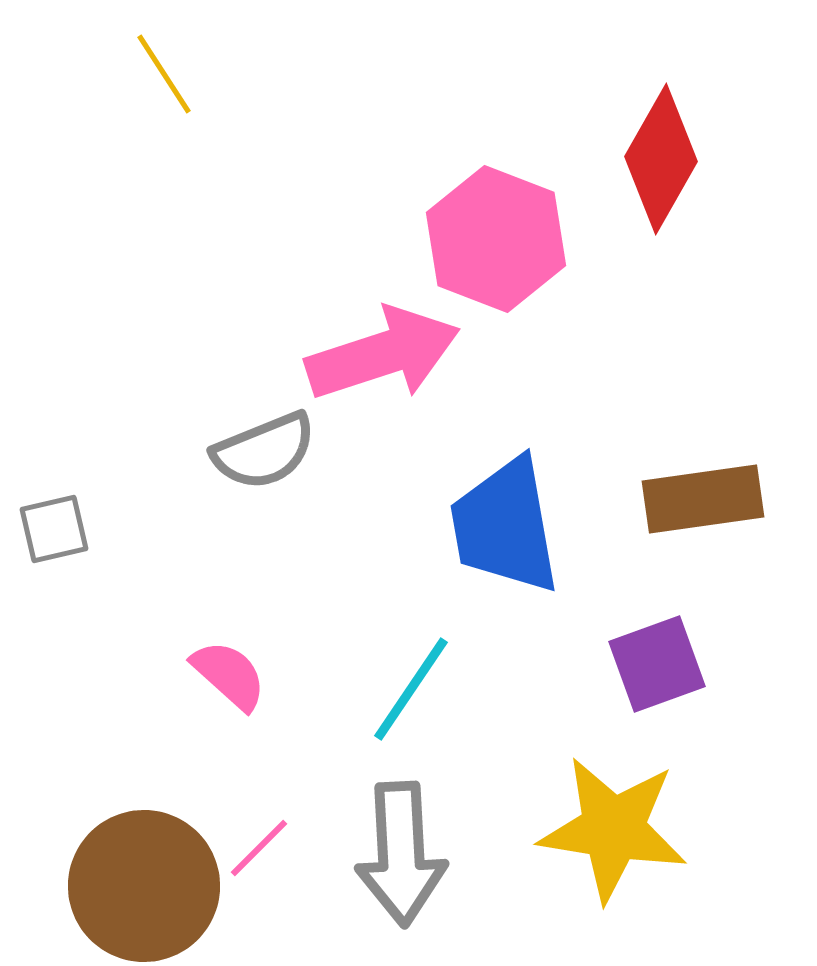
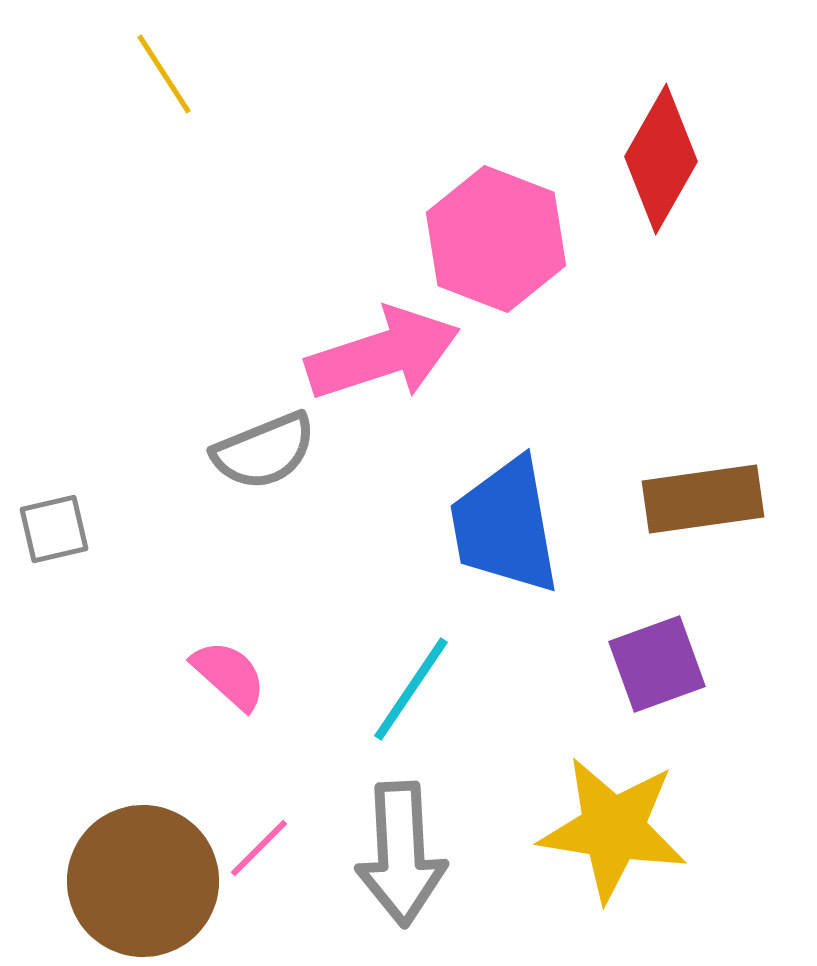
brown circle: moved 1 px left, 5 px up
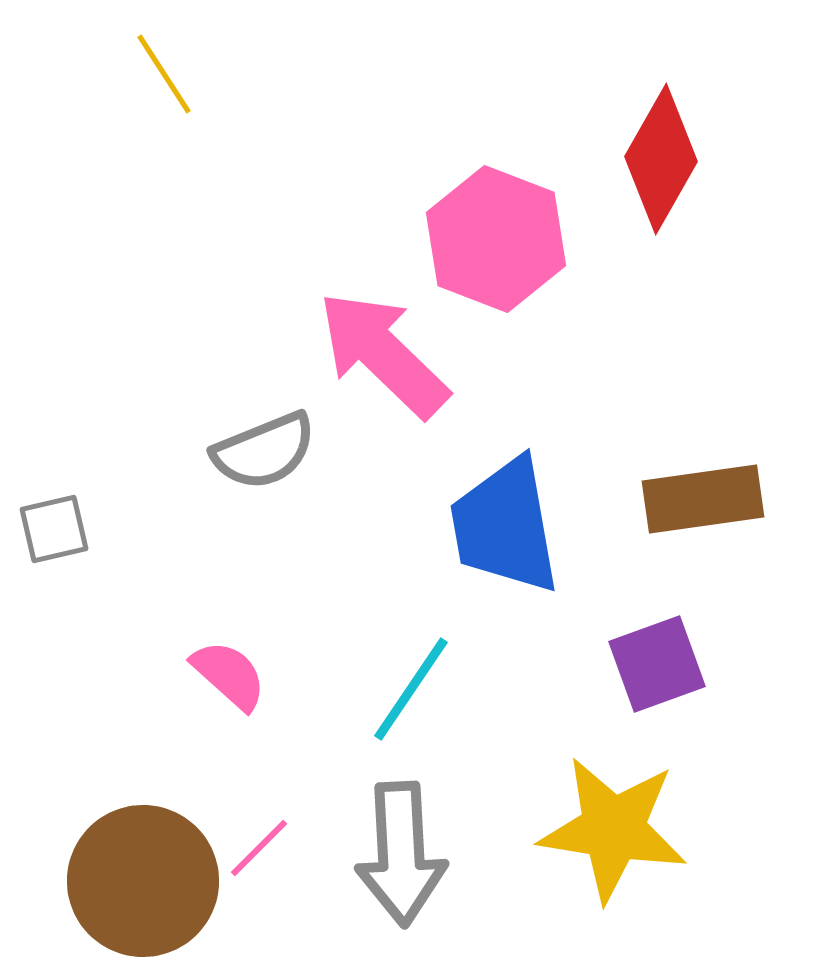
pink arrow: rotated 118 degrees counterclockwise
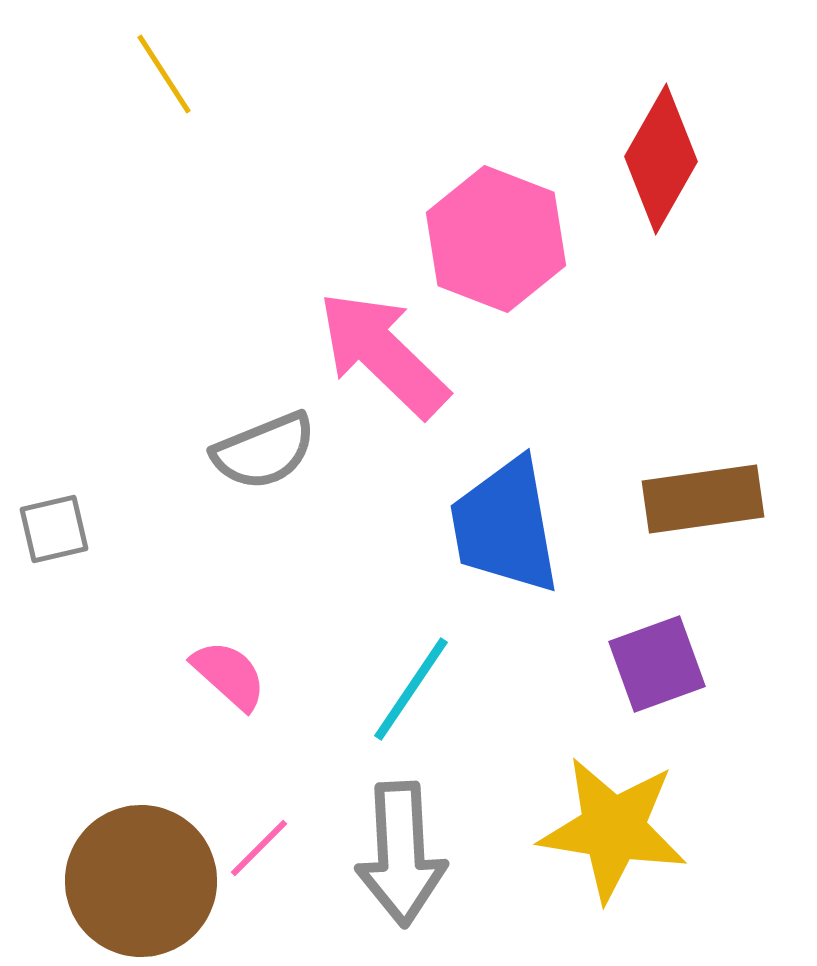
brown circle: moved 2 px left
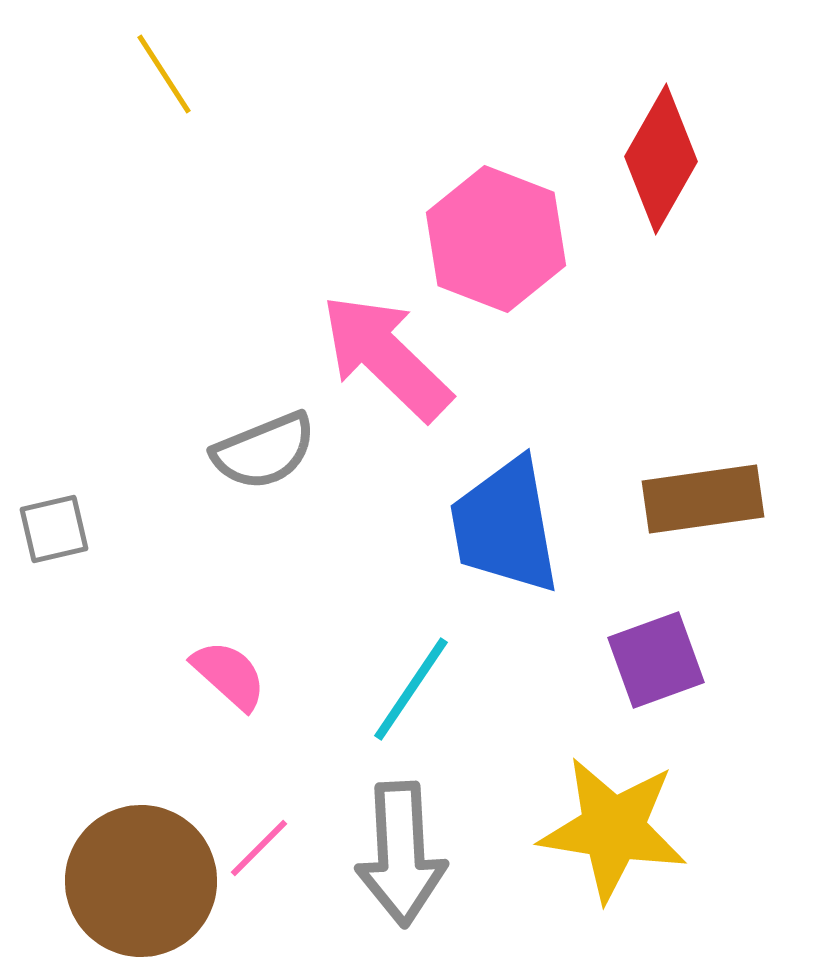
pink arrow: moved 3 px right, 3 px down
purple square: moved 1 px left, 4 px up
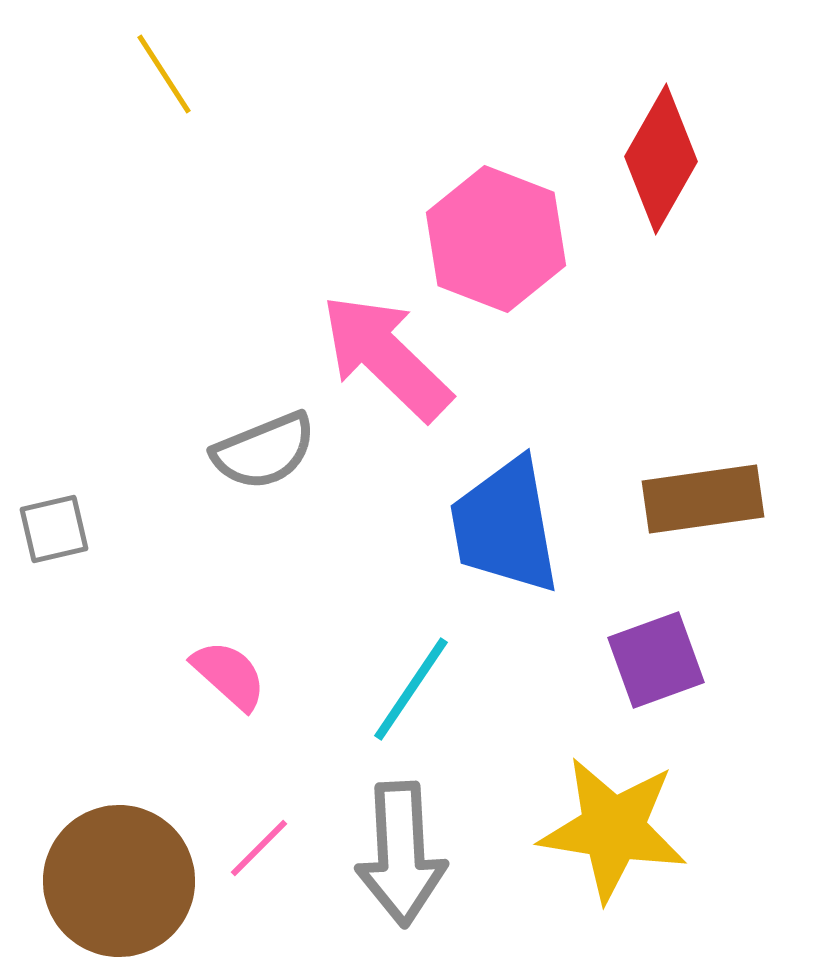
brown circle: moved 22 px left
